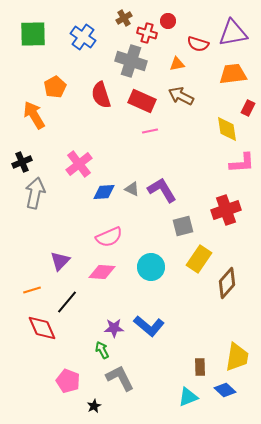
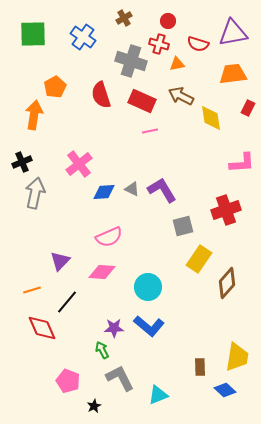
red cross at (147, 33): moved 12 px right, 11 px down
orange arrow at (34, 115): rotated 40 degrees clockwise
yellow diamond at (227, 129): moved 16 px left, 11 px up
cyan circle at (151, 267): moved 3 px left, 20 px down
cyan triangle at (188, 397): moved 30 px left, 2 px up
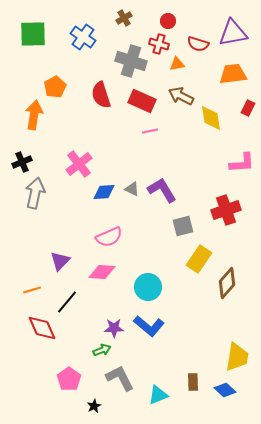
green arrow at (102, 350): rotated 96 degrees clockwise
brown rectangle at (200, 367): moved 7 px left, 15 px down
pink pentagon at (68, 381): moved 1 px right, 2 px up; rotated 15 degrees clockwise
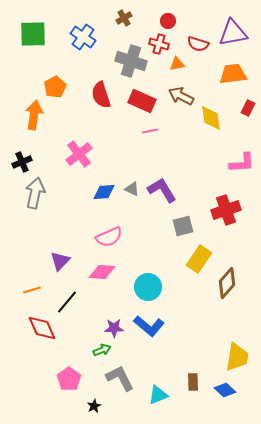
pink cross at (79, 164): moved 10 px up
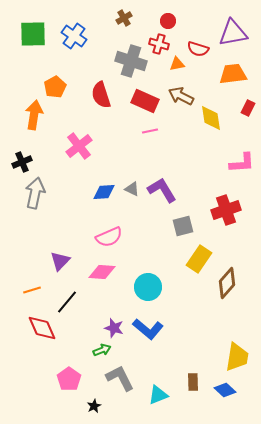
blue cross at (83, 37): moved 9 px left, 1 px up
red semicircle at (198, 44): moved 5 px down
red rectangle at (142, 101): moved 3 px right
pink cross at (79, 154): moved 8 px up
blue L-shape at (149, 326): moved 1 px left, 3 px down
purple star at (114, 328): rotated 18 degrees clockwise
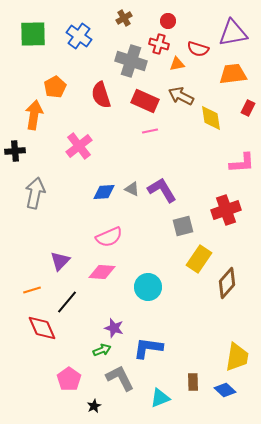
blue cross at (74, 36): moved 5 px right
black cross at (22, 162): moved 7 px left, 11 px up; rotated 18 degrees clockwise
blue L-shape at (148, 329): moved 19 px down; rotated 148 degrees clockwise
cyan triangle at (158, 395): moved 2 px right, 3 px down
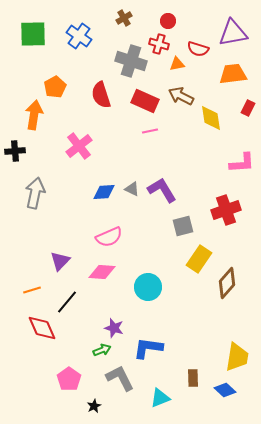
brown rectangle at (193, 382): moved 4 px up
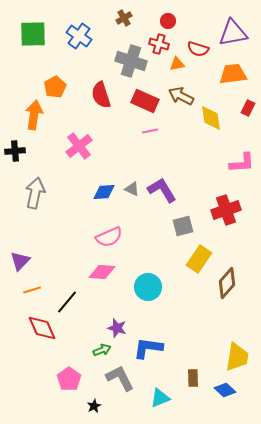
purple triangle at (60, 261): moved 40 px left
purple star at (114, 328): moved 3 px right
